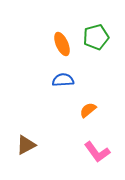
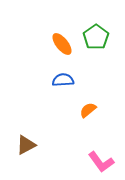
green pentagon: rotated 20 degrees counterclockwise
orange ellipse: rotated 15 degrees counterclockwise
pink L-shape: moved 4 px right, 10 px down
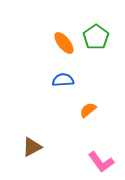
orange ellipse: moved 2 px right, 1 px up
brown triangle: moved 6 px right, 2 px down
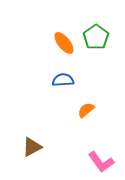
orange semicircle: moved 2 px left
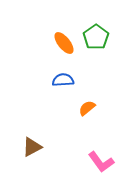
orange semicircle: moved 1 px right, 2 px up
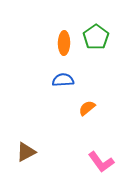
orange ellipse: rotated 40 degrees clockwise
brown triangle: moved 6 px left, 5 px down
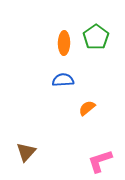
brown triangle: rotated 20 degrees counterclockwise
pink L-shape: moved 1 px left, 1 px up; rotated 108 degrees clockwise
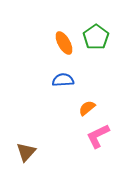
orange ellipse: rotated 30 degrees counterclockwise
pink L-shape: moved 2 px left, 25 px up; rotated 8 degrees counterclockwise
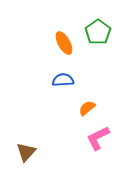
green pentagon: moved 2 px right, 5 px up
pink L-shape: moved 2 px down
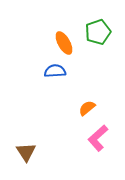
green pentagon: rotated 15 degrees clockwise
blue semicircle: moved 8 px left, 9 px up
pink L-shape: rotated 16 degrees counterclockwise
brown triangle: rotated 15 degrees counterclockwise
